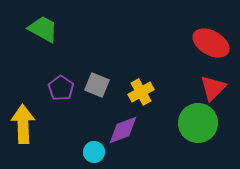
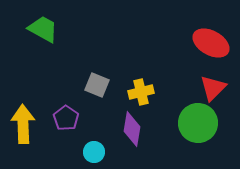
purple pentagon: moved 5 px right, 30 px down
yellow cross: rotated 15 degrees clockwise
purple diamond: moved 9 px right, 1 px up; rotated 60 degrees counterclockwise
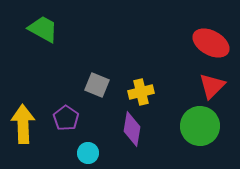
red triangle: moved 1 px left, 2 px up
green circle: moved 2 px right, 3 px down
cyan circle: moved 6 px left, 1 px down
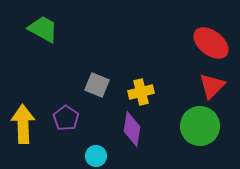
red ellipse: rotated 9 degrees clockwise
cyan circle: moved 8 px right, 3 px down
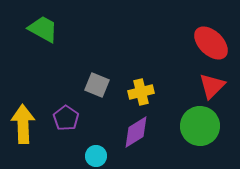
red ellipse: rotated 6 degrees clockwise
purple diamond: moved 4 px right, 3 px down; rotated 48 degrees clockwise
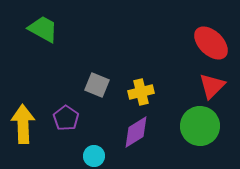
cyan circle: moved 2 px left
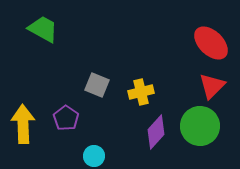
purple diamond: moved 20 px right; rotated 16 degrees counterclockwise
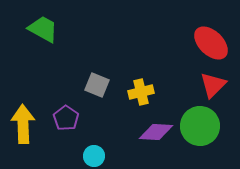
red triangle: moved 1 px right, 1 px up
purple diamond: rotated 52 degrees clockwise
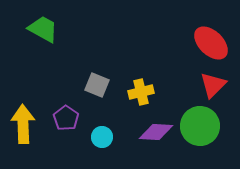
cyan circle: moved 8 px right, 19 px up
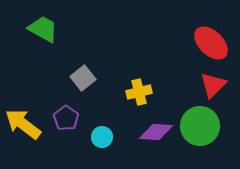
gray square: moved 14 px left, 7 px up; rotated 30 degrees clockwise
yellow cross: moved 2 px left
yellow arrow: rotated 51 degrees counterclockwise
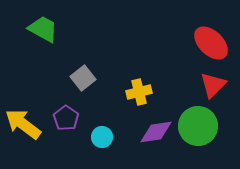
green circle: moved 2 px left
purple diamond: rotated 12 degrees counterclockwise
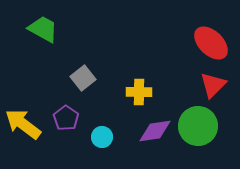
yellow cross: rotated 15 degrees clockwise
purple diamond: moved 1 px left, 1 px up
